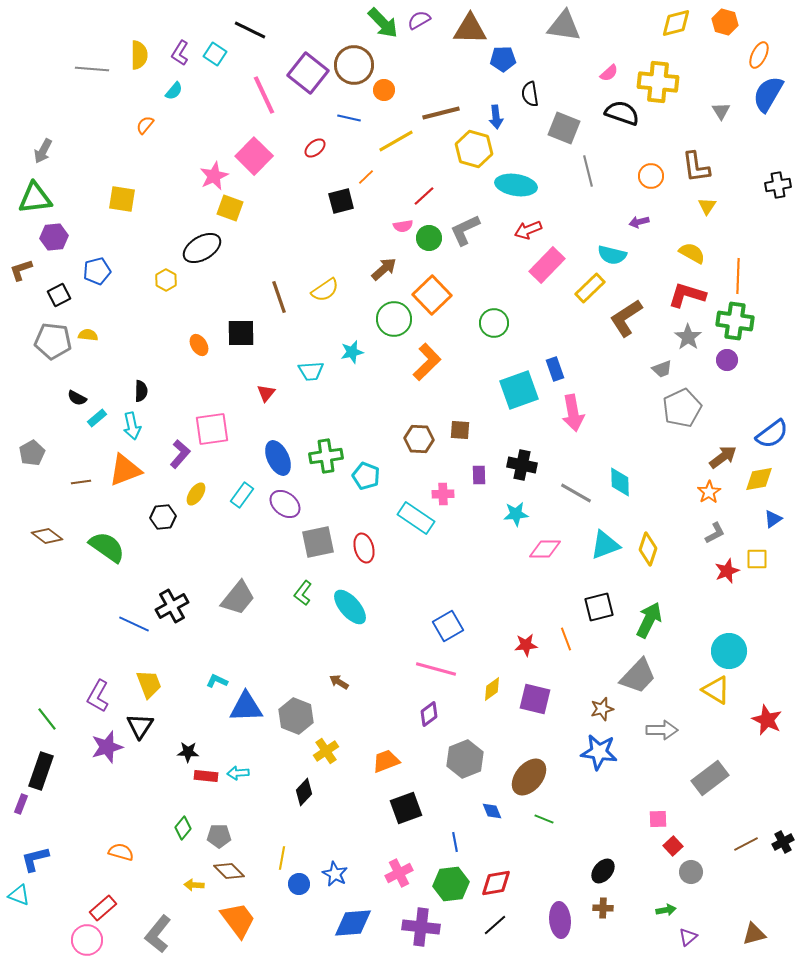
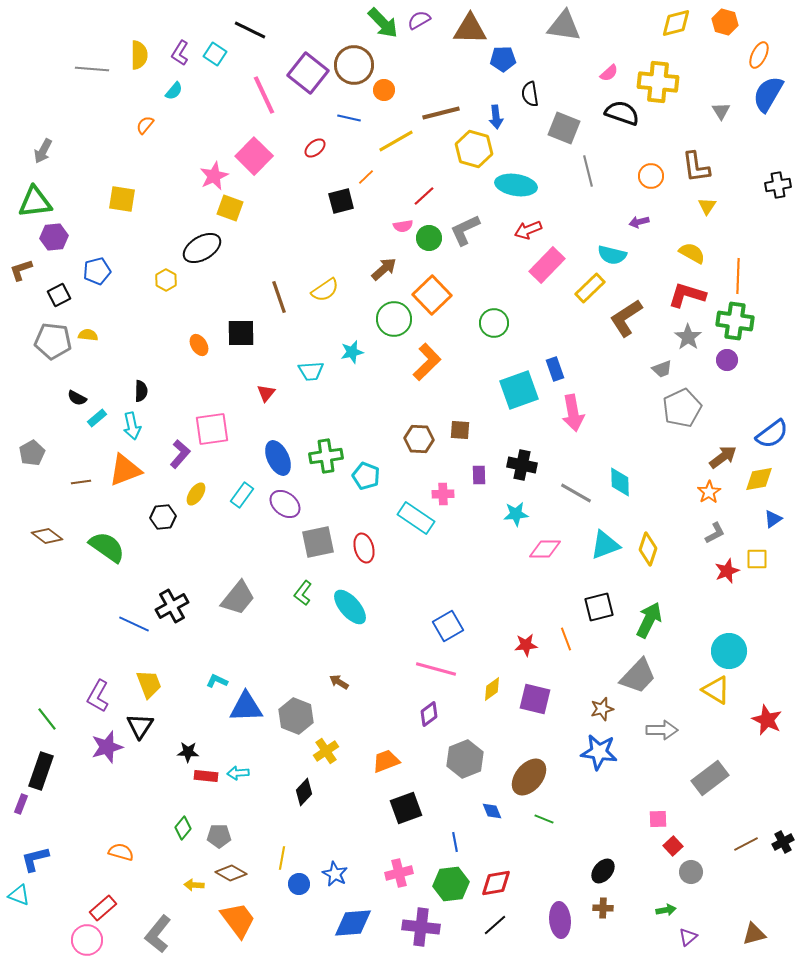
green triangle at (35, 198): moved 4 px down
brown diamond at (229, 871): moved 2 px right, 2 px down; rotated 16 degrees counterclockwise
pink cross at (399, 873): rotated 12 degrees clockwise
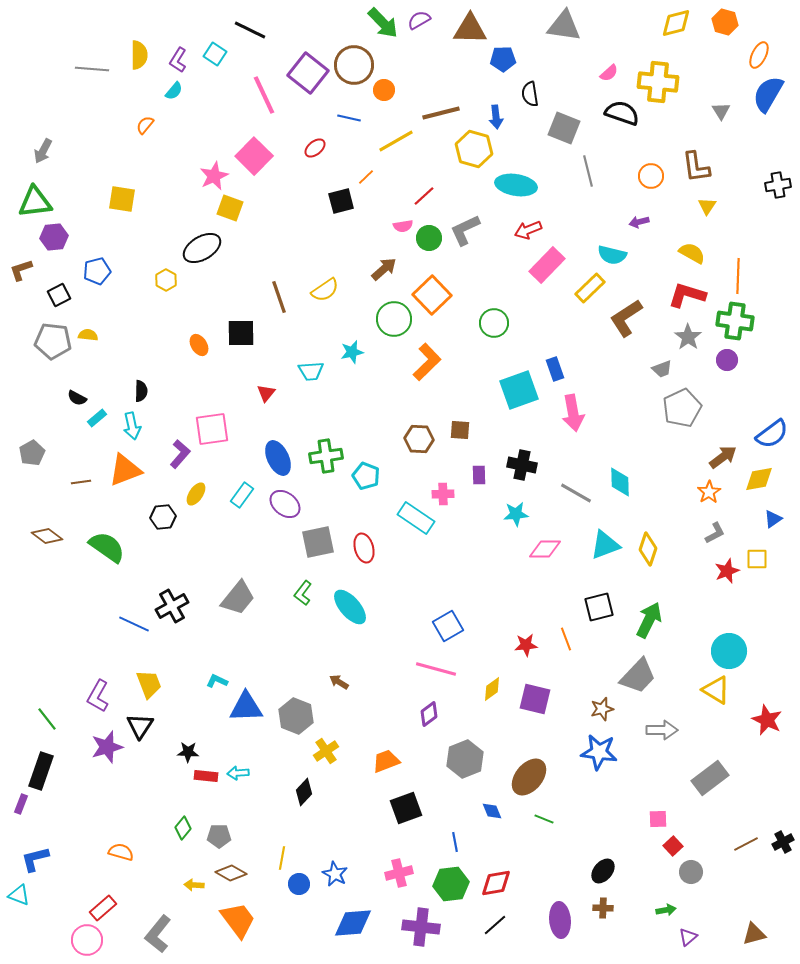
purple L-shape at (180, 53): moved 2 px left, 7 px down
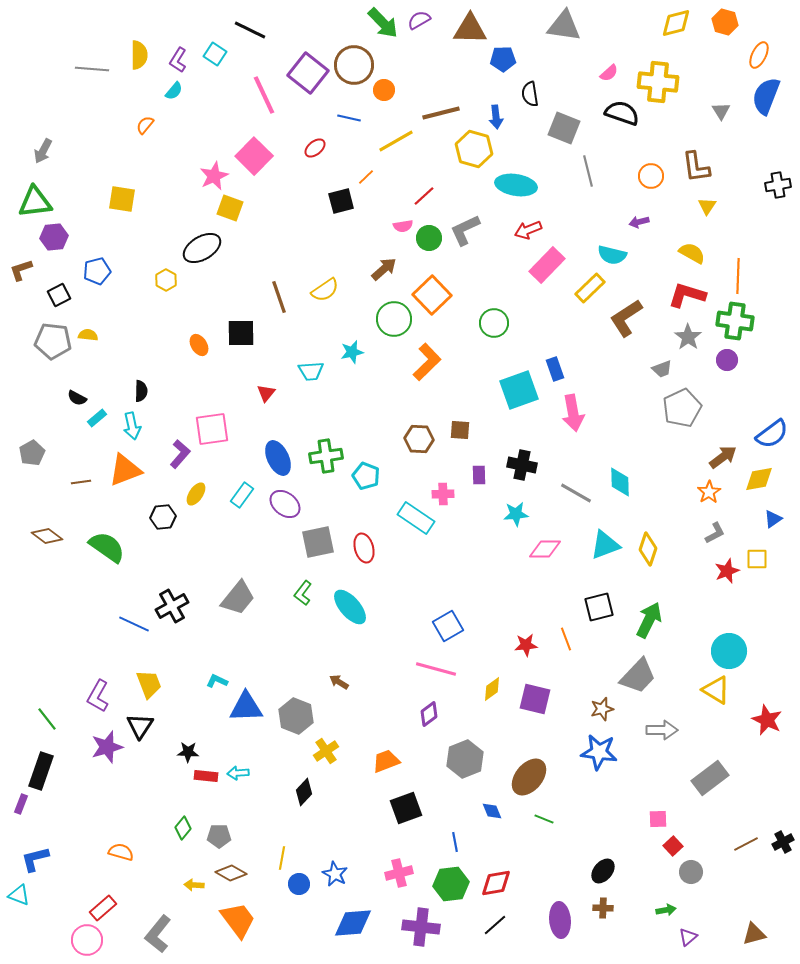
blue semicircle at (768, 94): moved 2 px left, 2 px down; rotated 9 degrees counterclockwise
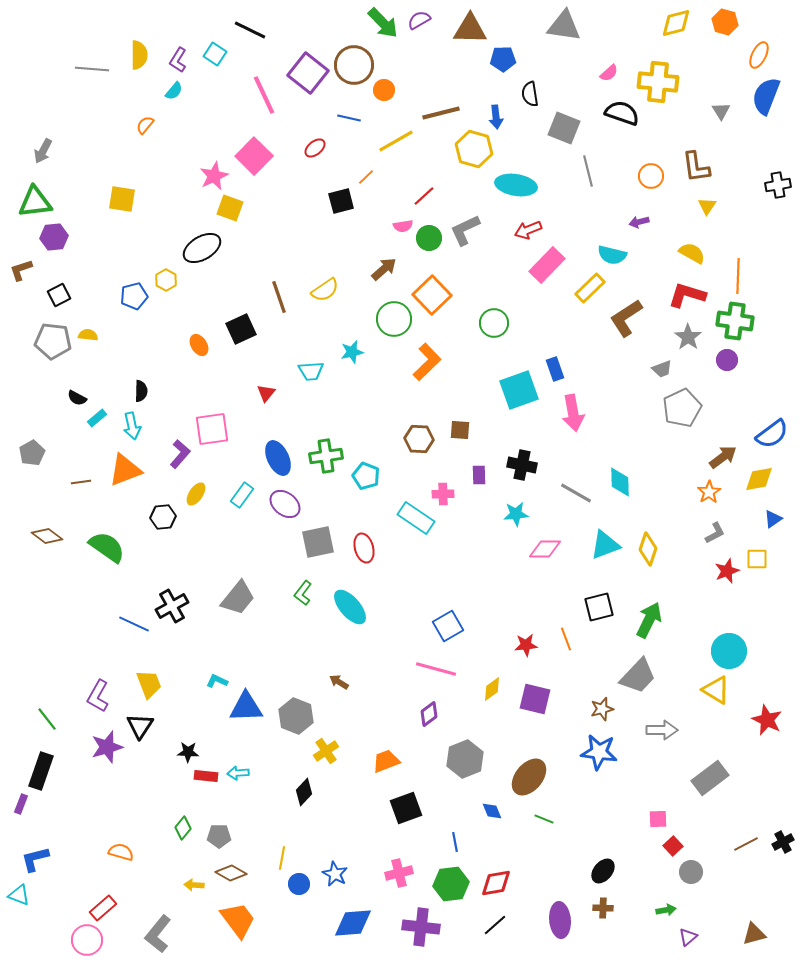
blue pentagon at (97, 271): moved 37 px right, 25 px down
black square at (241, 333): moved 4 px up; rotated 24 degrees counterclockwise
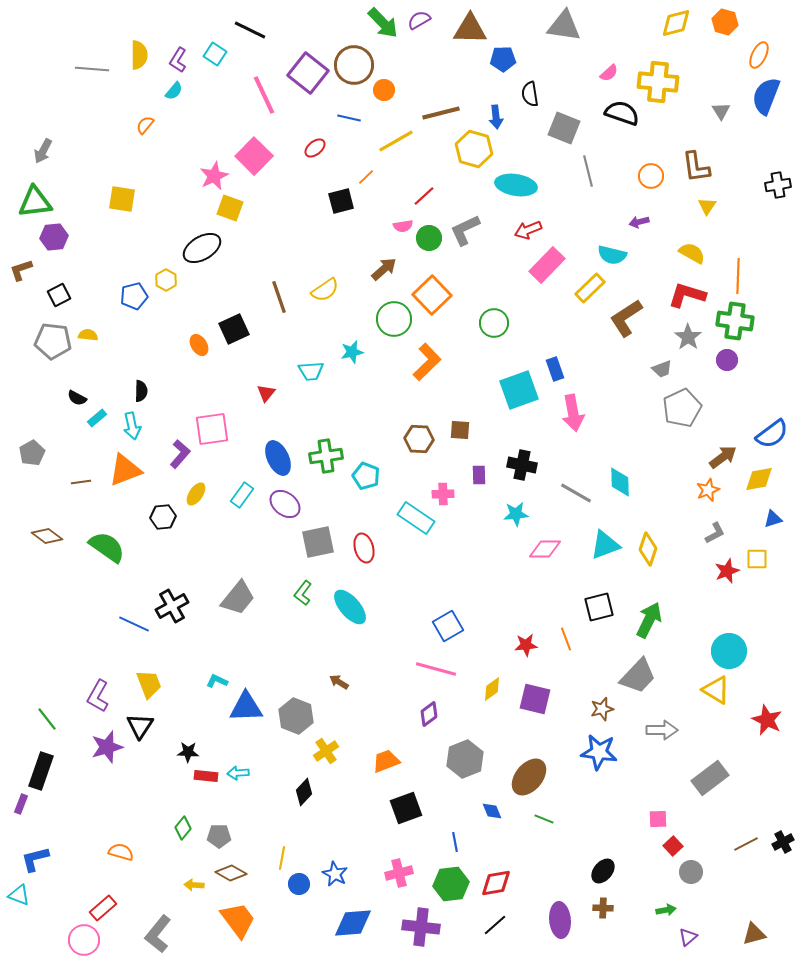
black square at (241, 329): moved 7 px left
orange star at (709, 492): moved 1 px left, 2 px up; rotated 10 degrees clockwise
blue triangle at (773, 519): rotated 18 degrees clockwise
pink circle at (87, 940): moved 3 px left
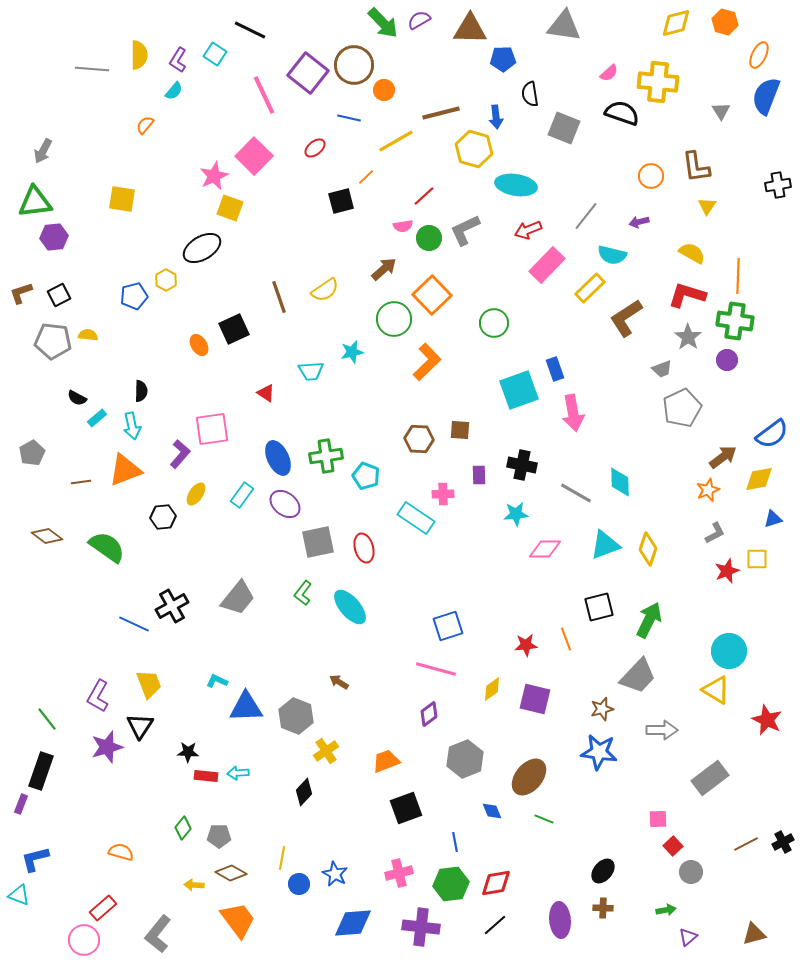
gray line at (588, 171): moved 2 px left, 45 px down; rotated 52 degrees clockwise
brown L-shape at (21, 270): moved 23 px down
red triangle at (266, 393): rotated 36 degrees counterclockwise
blue square at (448, 626): rotated 12 degrees clockwise
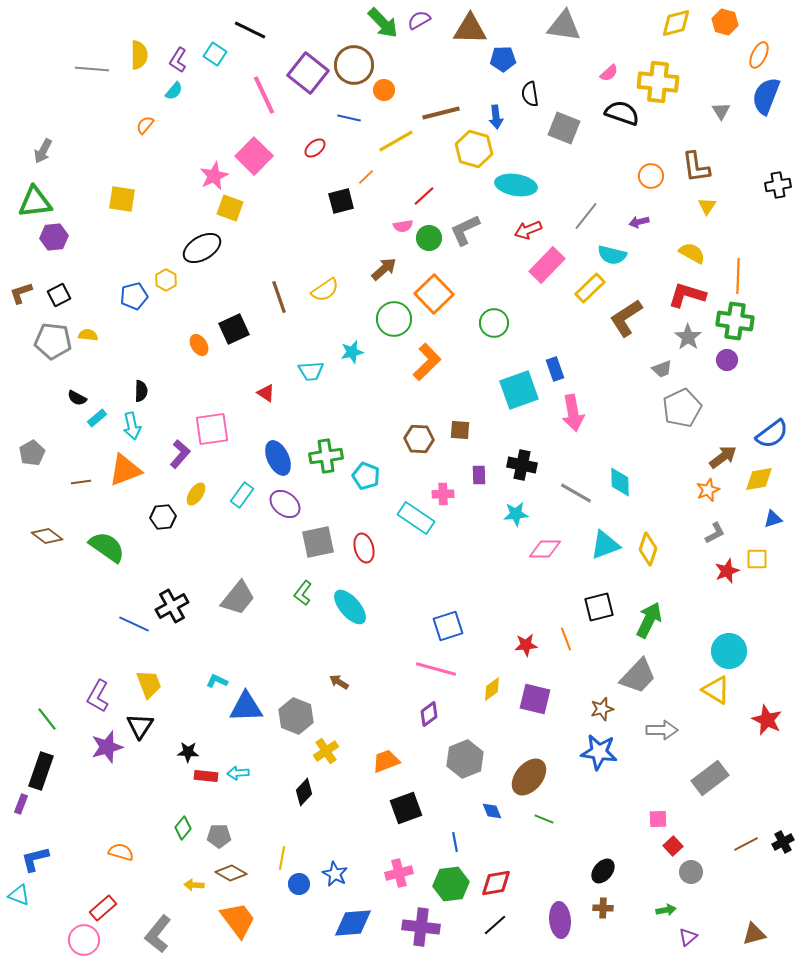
orange square at (432, 295): moved 2 px right, 1 px up
